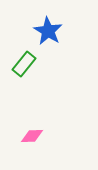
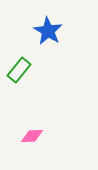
green rectangle: moved 5 px left, 6 px down
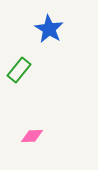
blue star: moved 1 px right, 2 px up
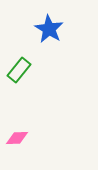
pink diamond: moved 15 px left, 2 px down
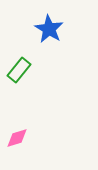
pink diamond: rotated 15 degrees counterclockwise
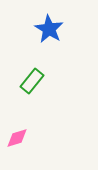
green rectangle: moved 13 px right, 11 px down
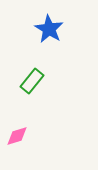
pink diamond: moved 2 px up
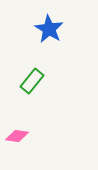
pink diamond: rotated 25 degrees clockwise
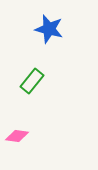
blue star: rotated 16 degrees counterclockwise
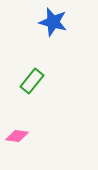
blue star: moved 4 px right, 7 px up
